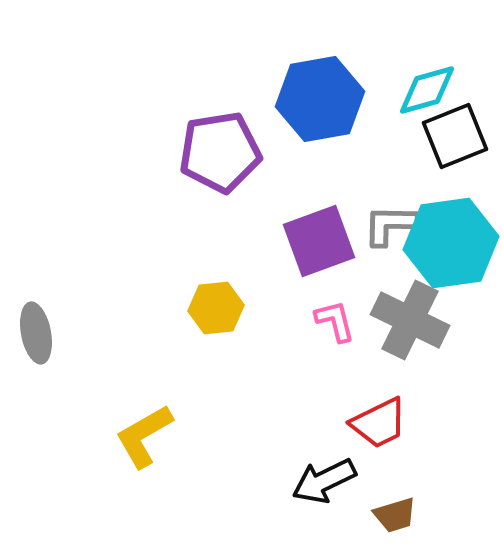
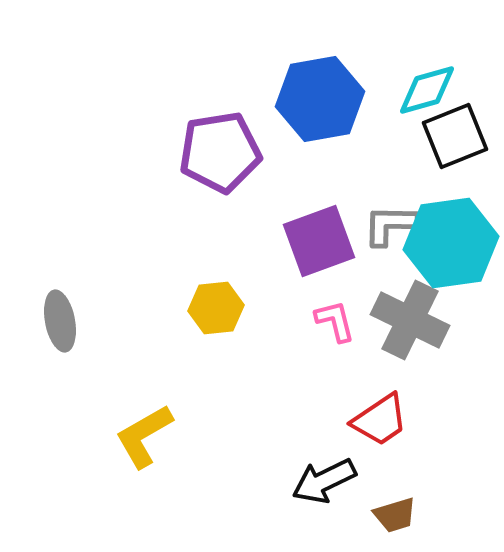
gray ellipse: moved 24 px right, 12 px up
red trapezoid: moved 1 px right, 3 px up; rotated 8 degrees counterclockwise
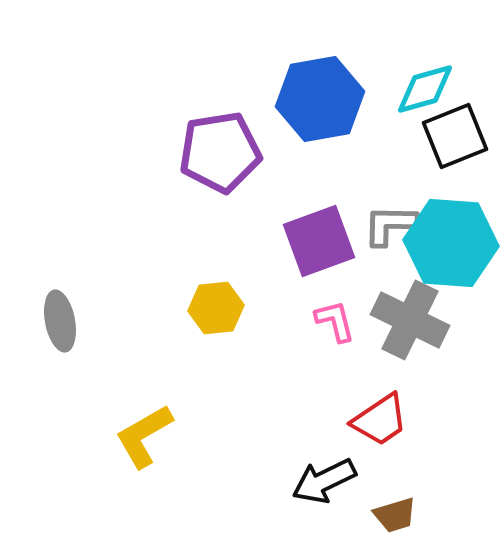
cyan diamond: moved 2 px left, 1 px up
cyan hexagon: rotated 12 degrees clockwise
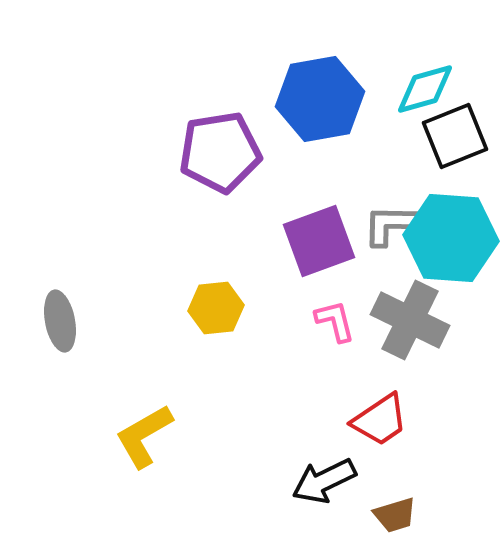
cyan hexagon: moved 5 px up
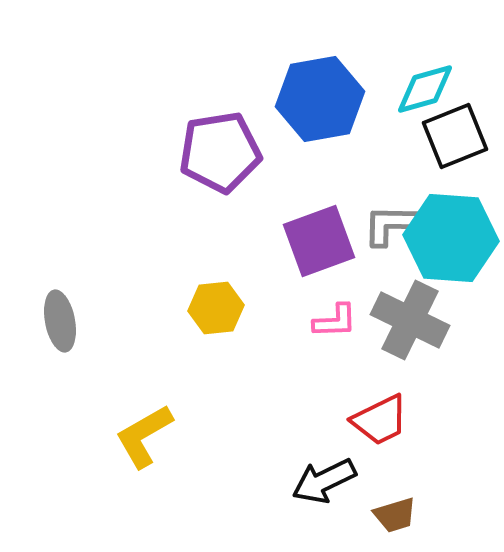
pink L-shape: rotated 102 degrees clockwise
red trapezoid: rotated 8 degrees clockwise
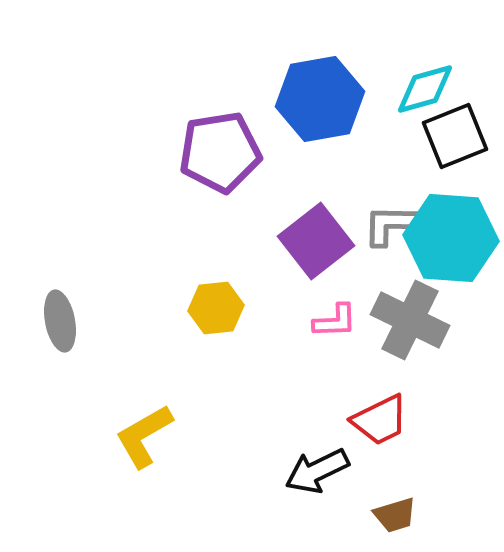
purple square: moved 3 px left; rotated 18 degrees counterclockwise
black arrow: moved 7 px left, 10 px up
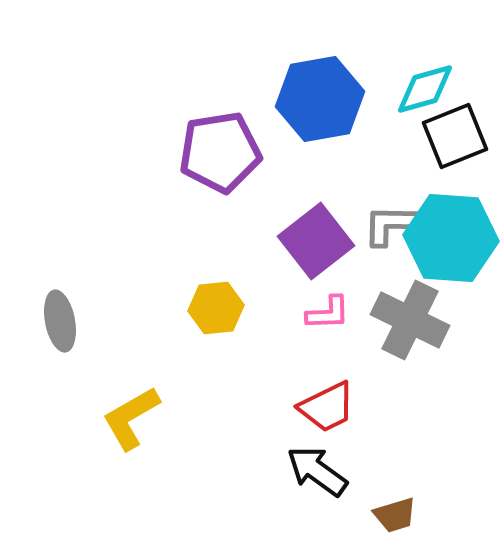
pink L-shape: moved 7 px left, 8 px up
red trapezoid: moved 53 px left, 13 px up
yellow L-shape: moved 13 px left, 18 px up
black arrow: rotated 62 degrees clockwise
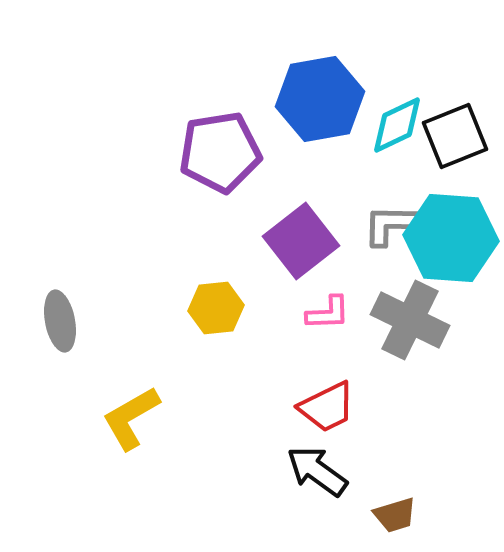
cyan diamond: moved 28 px left, 36 px down; rotated 10 degrees counterclockwise
purple square: moved 15 px left
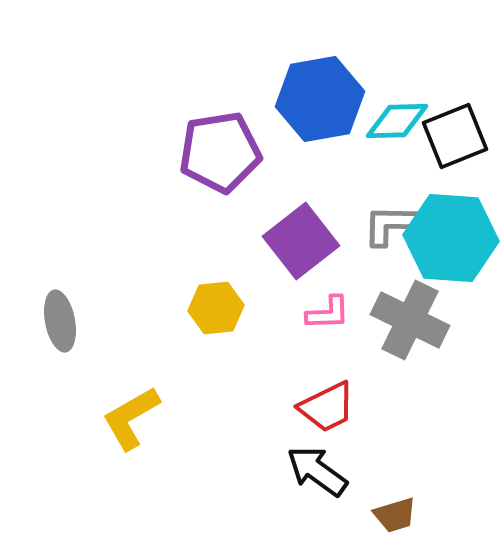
cyan diamond: moved 4 px up; rotated 24 degrees clockwise
